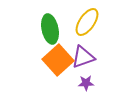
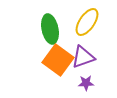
orange square: rotated 12 degrees counterclockwise
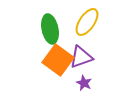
purple triangle: moved 2 px left
purple star: moved 2 px left; rotated 28 degrees clockwise
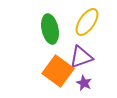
orange square: moved 11 px down
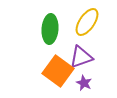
green ellipse: rotated 16 degrees clockwise
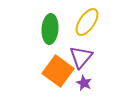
purple triangle: rotated 30 degrees counterclockwise
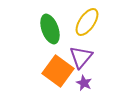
green ellipse: rotated 24 degrees counterclockwise
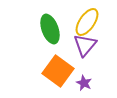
purple triangle: moved 4 px right, 12 px up
